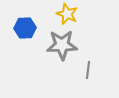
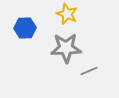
gray star: moved 4 px right, 3 px down
gray line: moved 1 px right, 1 px down; rotated 60 degrees clockwise
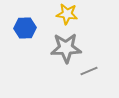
yellow star: rotated 15 degrees counterclockwise
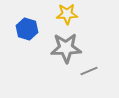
yellow star: rotated 10 degrees counterclockwise
blue hexagon: moved 2 px right, 1 px down; rotated 20 degrees clockwise
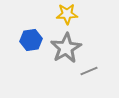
blue hexagon: moved 4 px right, 11 px down; rotated 25 degrees counterclockwise
gray star: rotated 28 degrees counterclockwise
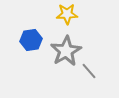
gray star: moved 3 px down
gray line: rotated 72 degrees clockwise
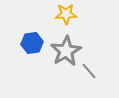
yellow star: moved 1 px left
blue hexagon: moved 1 px right, 3 px down
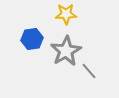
blue hexagon: moved 4 px up
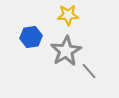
yellow star: moved 2 px right, 1 px down
blue hexagon: moved 1 px left, 2 px up
